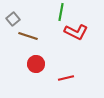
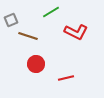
green line: moved 10 px left; rotated 48 degrees clockwise
gray square: moved 2 px left, 1 px down; rotated 16 degrees clockwise
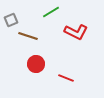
red line: rotated 35 degrees clockwise
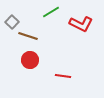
gray square: moved 1 px right, 2 px down; rotated 24 degrees counterclockwise
red L-shape: moved 5 px right, 8 px up
red circle: moved 6 px left, 4 px up
red line: moved 3 px left, 2 px up; rotated 14 degrees counterclockwise
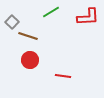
red L-shape: moved 7 px right, 7 px up; rotated 30 degrees counterclockwise
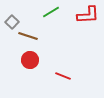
red L-shape: moved 2 px up
red line: rotated 14 degrees clockwise
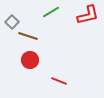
red L-shape: rotated 10 degrees counterclockwise
red line: moved 4 px left, 5 px down
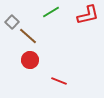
brown line: rotated 24 degrees clockwise
